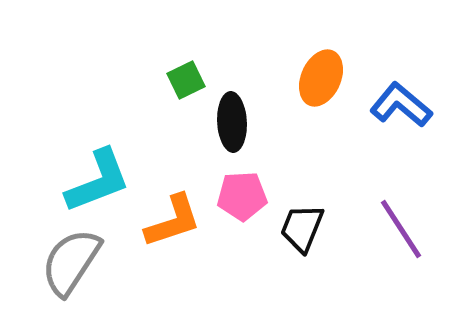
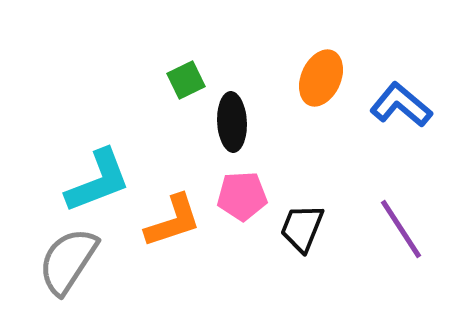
gray semicircle: moved 3 px left, 1 px up
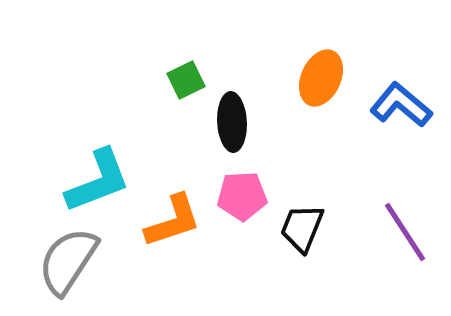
purple line: moved 4 px right, 3 px down
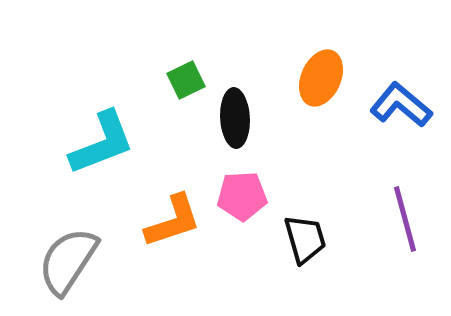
black ellipse: moved 3 px right, 4 px up
cyan L-shape: moved 4 px right, 38 px up
black trapezoid: moved 3 px right, 11 px down; rotated 142 degrees clockwise
purple line: moved 13 px up; rotated 18 degrees clockwise
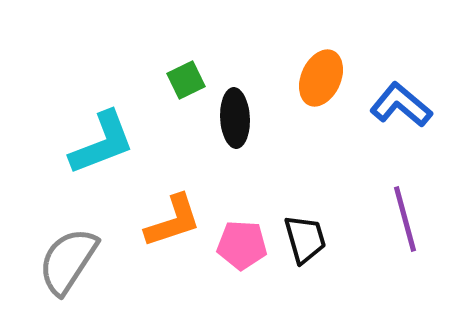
pink pentagon: moved 49 px down; rotated 6 degrees clockwise
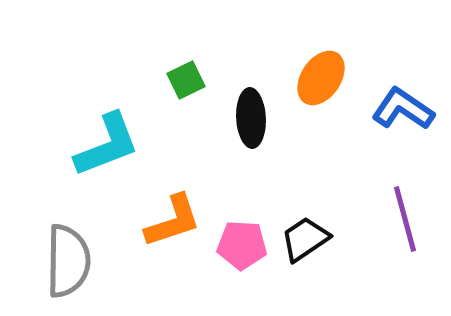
orange ellipse: rotated 10 degrees clockwise
blue L-shape: moved 2 px right, 4 px down; rotated 6 degrees counterclockwise
black ellipse: moved 16 px right
cyan L-shape: moved 5 px right, 2 px down
black trapezoid: rotated 108 degrees counterclockwise
gray semicircle: rotated 148 degrees clockwise
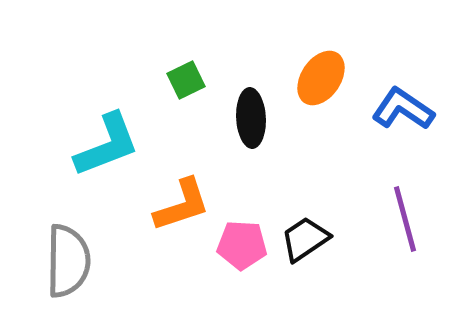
orange L-shape: moved 9 px right, 16 px up
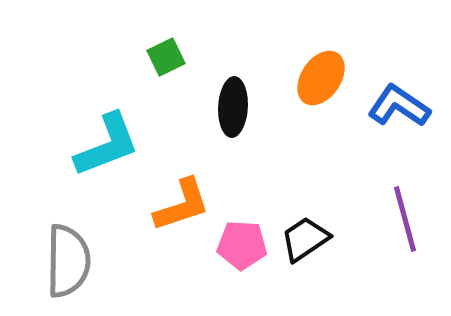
green square: moved 20 px left, 23 px up
blue L-shape: moved 4 px left, 3 px up
black ellipse: moved 18 px left, 11 px up; rotated 6 degrees clockwise
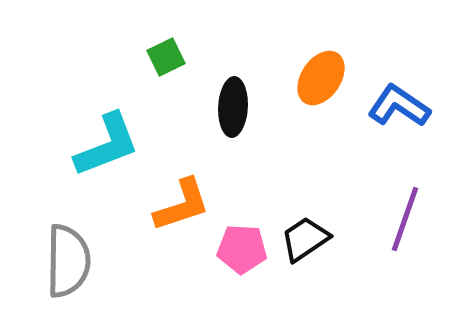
purple line: rotated 34 degrees clockwise
pink pentagon: moved 4 px down
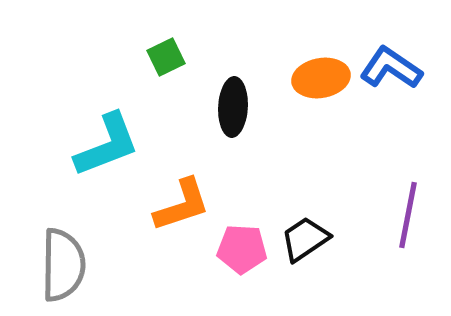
orange ellipse: rotated 46 degrees clockwise
blue L-shape: moved 8 px left, 38 px up
purple line: moved 3 px right, 4 px up; rotated 8 degrees counterclockwise
gray semicircle: moved 5 px left, 4 px down
